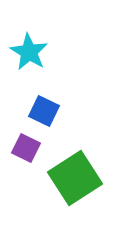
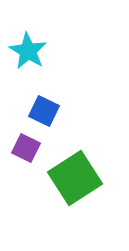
cyan star: moved 1 px left, 1 px up
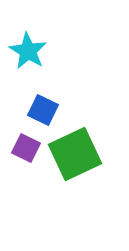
blue square: moved 1 px left, 1 px up
green square: moved 24 px up; rotated 8 degrees clockwise
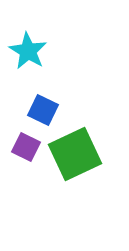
purple square: moved 1 px up
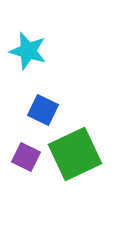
cyan star: rotated 15 degrees counterclockwise
purple square: moved 10 px down
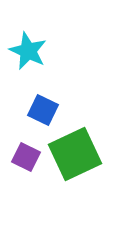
cyan star: rotated 9 degrees clockwise
